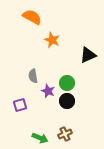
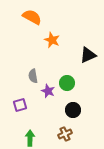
black circle: moved 6 px right, 9 px down
green arrow: moved 10 px left; rotated 112 degrees counterclockwise
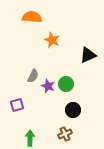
orange semicircle: rotated 24 degrees counterclockwise
gray semicircle: rotated 144 degrees counterclockwise
green circle: moved 1 px left, 1 px down
purple star: moved 5 px up
purple square: moved 3 px left
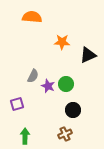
orange star: moved 10 px right, 2 px down; rotated 21 degrees counterclockwise
purple square: moved 1 px up
green arrow: moved 5 px left, 2 px up
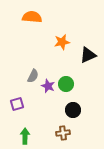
orange star: rotated 14 degrees counterclockwise
brown cross: moved 2 px left, 1 px up; rotated 16 degrees clockwise
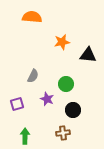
black triangle: rotated 30 degrees clockwise
purple star: moved 1 px left, 13 px down
